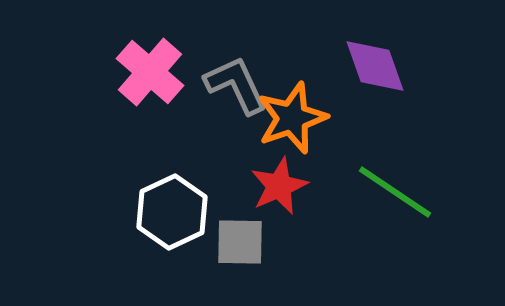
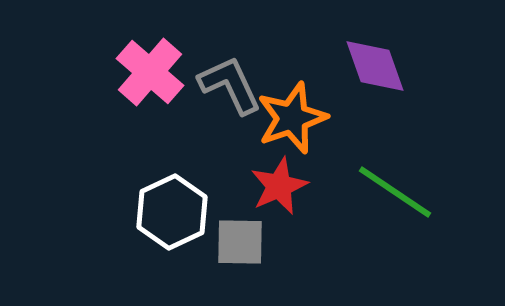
gray L-shape: moved 6 px left
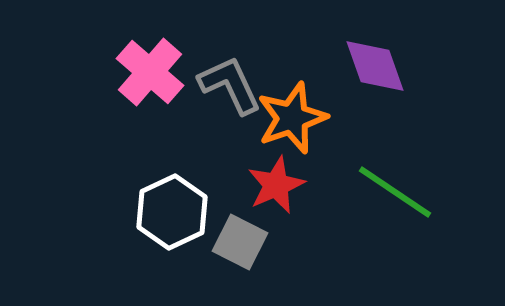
red star: moved 3 px left, 1 px up
gray square: rotated 26 degrees clockwise
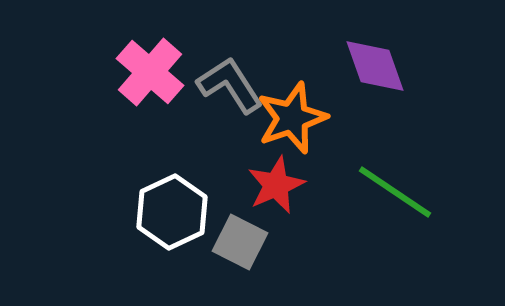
gray L-shape: rotated 8 degrees counterclockwise
